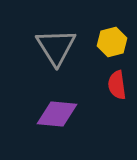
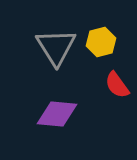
yellow hexagon: moved 11 px left
red semicircle: rotated 28 degrees counterclockwise
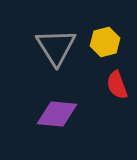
yellow hexagon: moved 4 px right
red semicircle: rotated 16 degrees clockwise
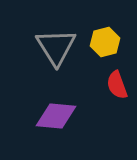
purple diamond: moved 1 px left, 2 px down
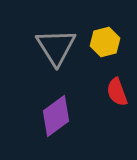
red semicircle: moved 7 px down
purple diamond: rotated 42 degrees counterclockwise
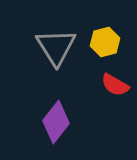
red semicircle: moved 2 px left, 7 px up; rotated 40 degrees counterclockwise
purple diamond: moved 6 px down; rotated 15 degrees counterclockwise
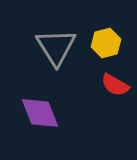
yellow hexagon: moved 1 px right, 1 px down
purple diamond: moved 16 px left, 9 px up; rotated 60 degrees counterclockwise
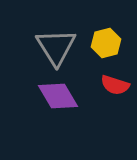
red semicircle: rotated 12 degrees counterclockwise
purple diamond: moved 18 px right, 17 px up; rotated 9 degrees counterclockwise
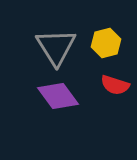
purple diamond: rotated 6 degrees counterclockwise
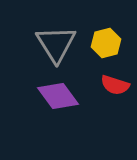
gray triangle: moved 3 px up
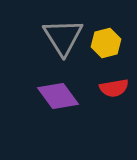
gray triangle: moved 7 px right, 7 px up
red semicircle: moved 1 px left, 3 px down; rotated 28 degrees counterclockwise
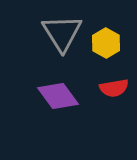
gray triangle: moved 1 px left, 4 px up
yellow hexagon: rotated 16 degrees counterclockwise
